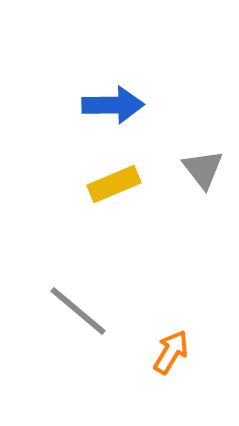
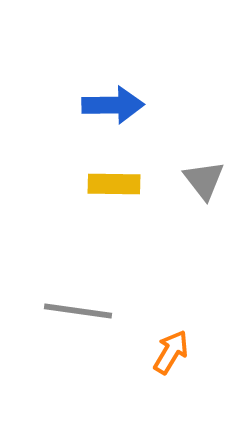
gray triangle: moved 1 px right, 11 px down
yellow rectangle: rotated 24 degrees clockwise
gray line: rotated 32 degrees counterclockwise
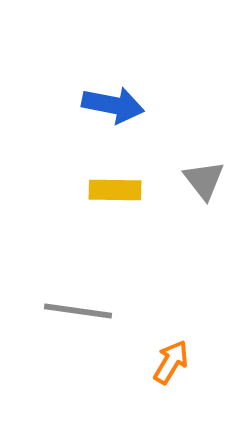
blue arrow: rotated 12 degrees clockwise
yellow rectangle: moved 1 px right, 6 px down
orange arrow: moved 10 px down
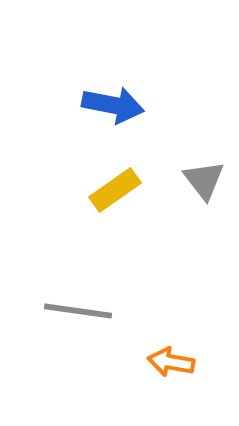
yellow rectangle: rotated 36 degrees counterclockwise
orange arrow: rotated 111 degrees counterclockwise
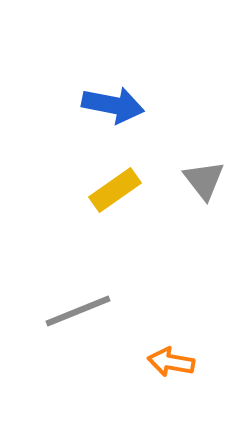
gray line: rotated 30 degrees counterclockwise
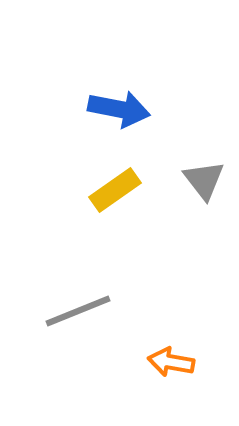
blue arrow: moved 6 px right, 4 px down
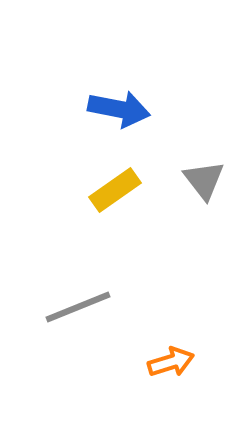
gray line: moved 4 px up
orange arrow: rotated 153 degrees clockwise
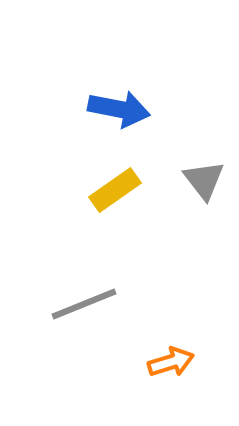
gray line: moved 6 px right, 3 px up
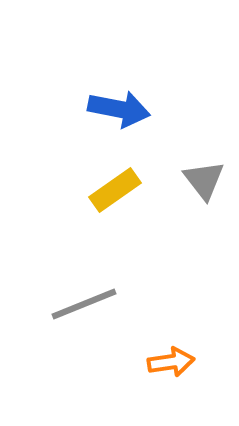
orange arrow: rotated 9 degrees clockwise
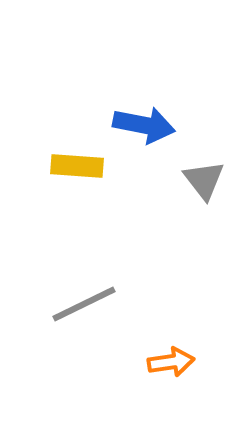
blue arrow: moved 25 px right, 16 px down
yellow rectangle: moved 38 px left, 24 px up; rotated 39 degrees clockwise
gray line: rotated 4 degrees counterclockwise
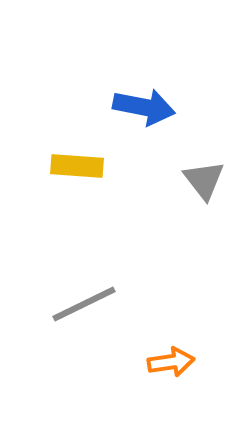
blue arrow: moved 18 px up
